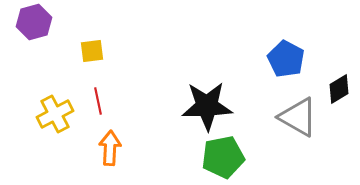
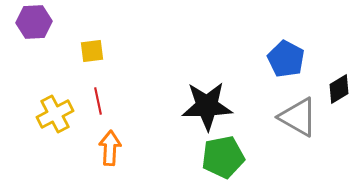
purple hexagon: rotated 12 degrees clockwise
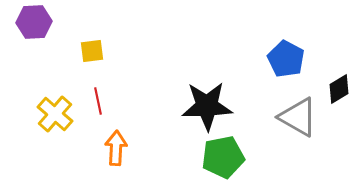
yellow cross: rotated 21 degrees counterclockwise
orange arrow: moved 6 px right
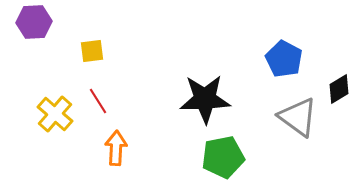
blue pentagon: moved 2 px left
red line: rotated 20 degrees counterclockwise
black star: moved 2 px left, 7 px up
gray triangle: rotated 6 degrees clockwise
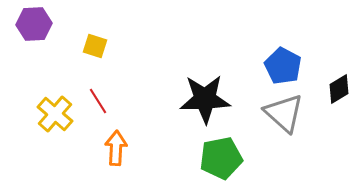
purple hexagon: moved 2 px down
yellow square: moved 3 px right, 5 px up; rotated 25 degrees clockwise
blue pentagon: moved 1 px left, 7 px down
gray triangle: moved 14 px left, 4 px up; rotated 6 degrees clockwise
green pentagon: moved 2 px left, 1 px down
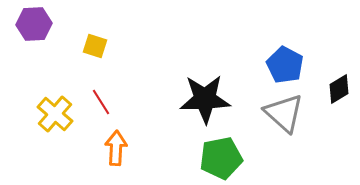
blue pentagon: moved 2 px right, 1 px up
red line: moved 3 px right, 1 px down
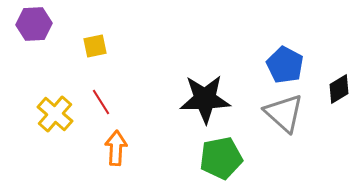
yellow square: rotated 30 degrees counterclockwise
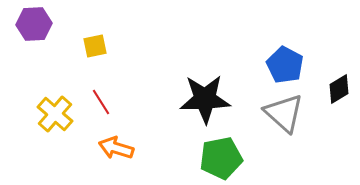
orange arrow: rotated 76 degrees counterclockwise
